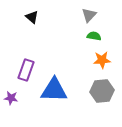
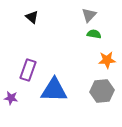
green semicircle: moved 2 px up
orange star: moved 5 px right
purple rectangle: moved 2 px right
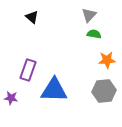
gray hexagon: moved 2 px right
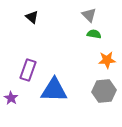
gray triangle: rotated 28 degrees counterclockwise
purple star: rotated 24 degrees clockwise
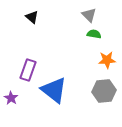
blue triangle: rotated 36 degrees clockwise
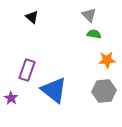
purple rectangle: moved 1 px left
